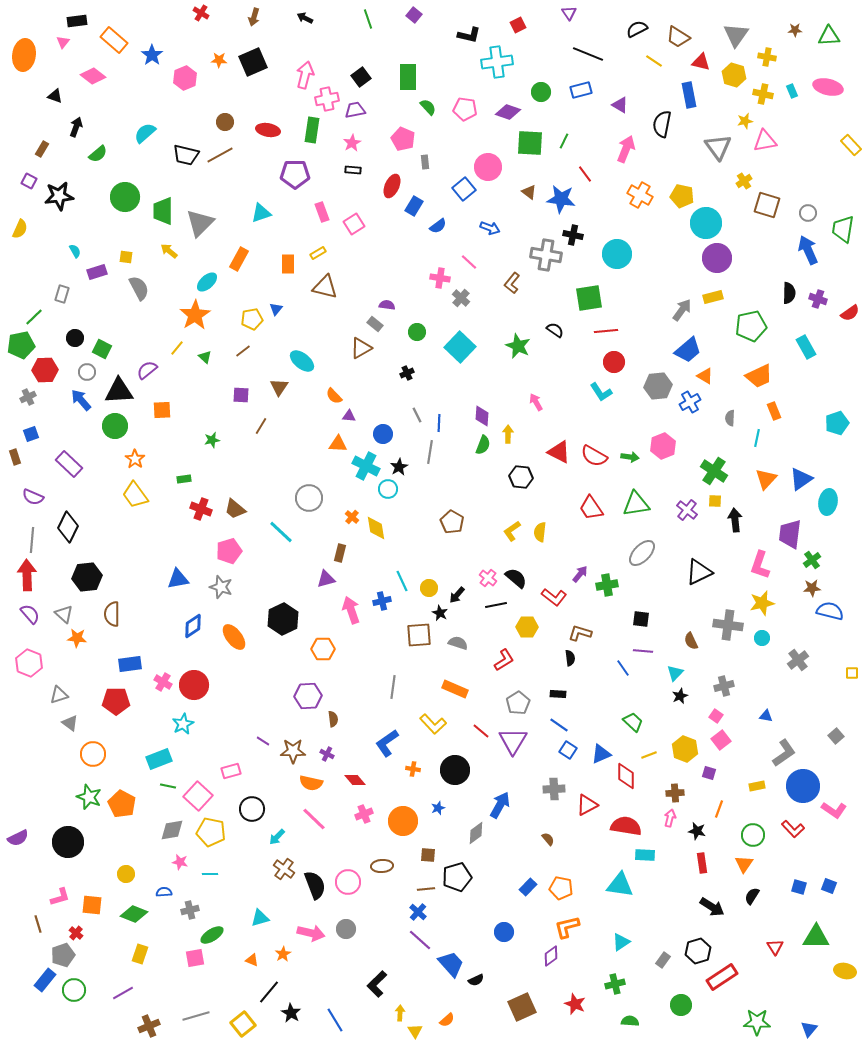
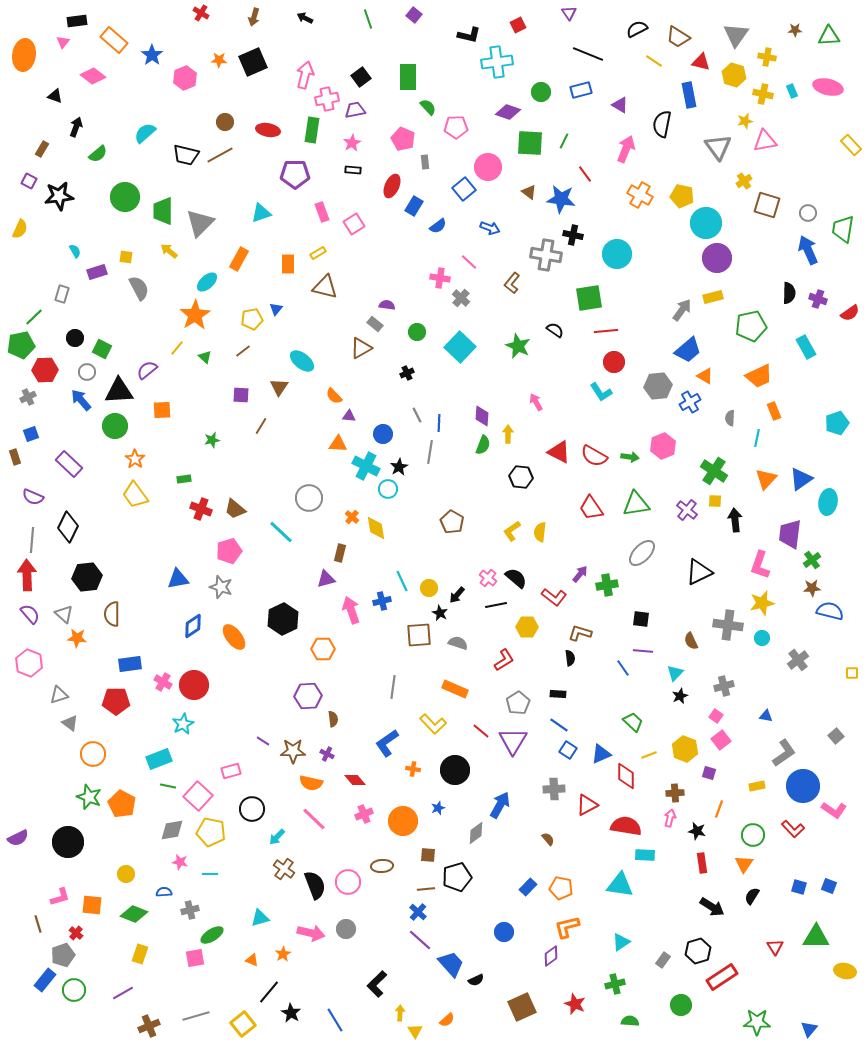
pink pentagon at (465, 109): moved 9 px left, 18 px down; rotated 10 degrees counterclockwise
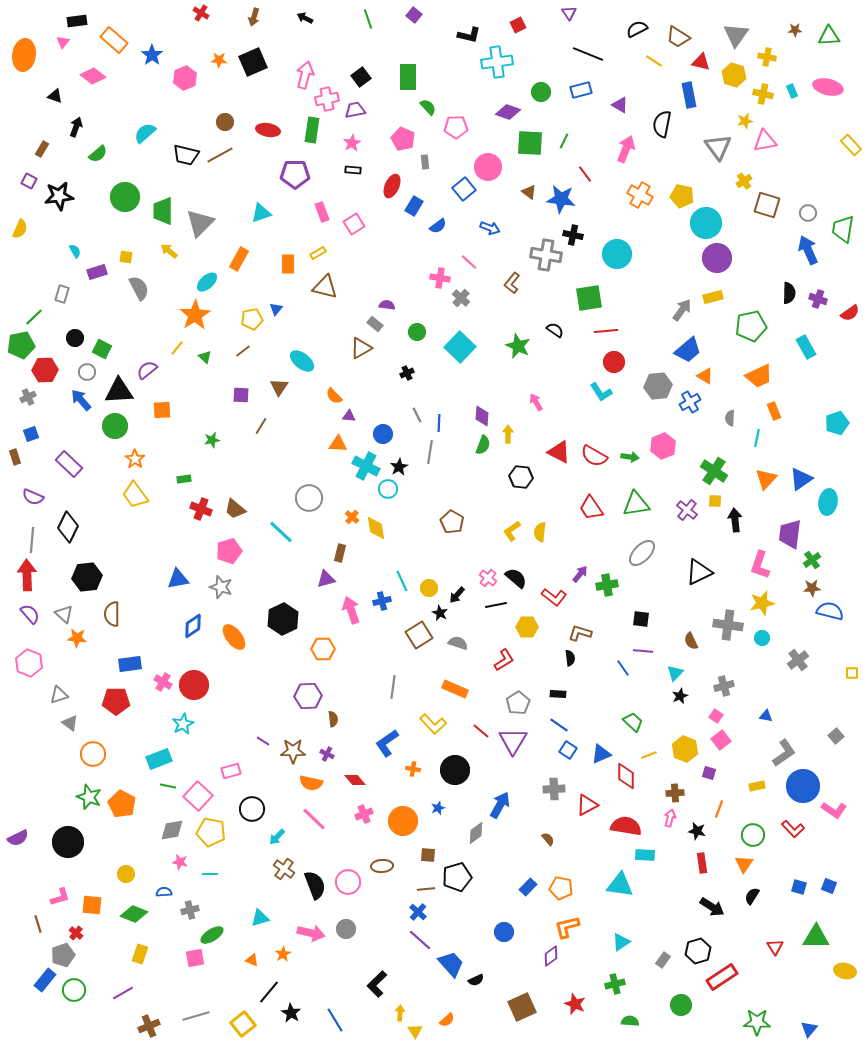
brown square at (419, 635): rotated 28 degrees counterclockwise
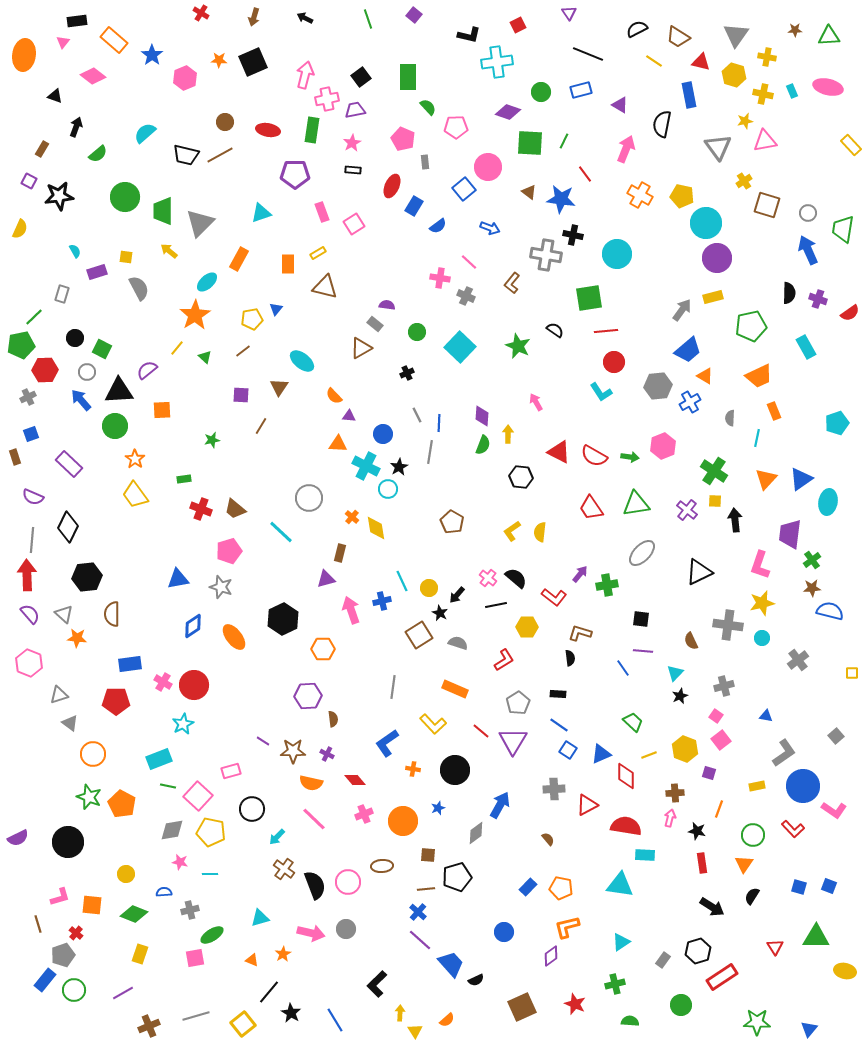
gray cross at (461, 298): moved 5 px right, 2 px up; rotated 18 degrees counterclockwise
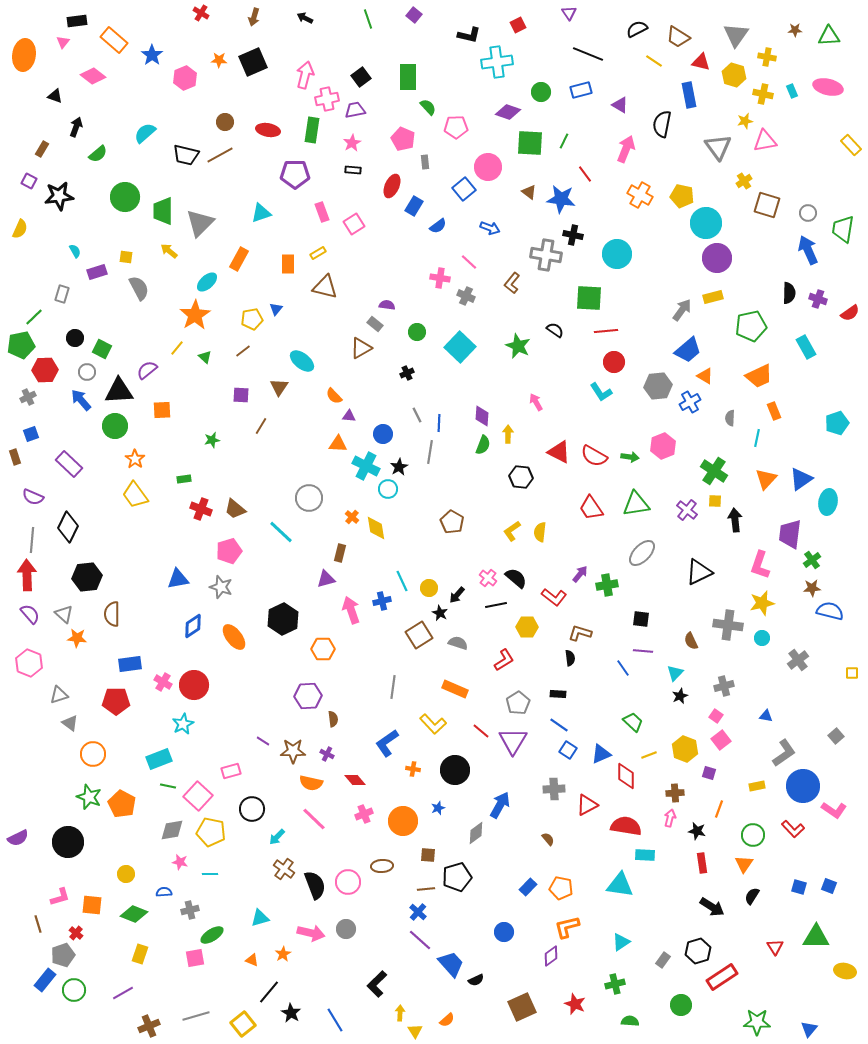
green square at (589, 298): rotated 12 degrees clockwise
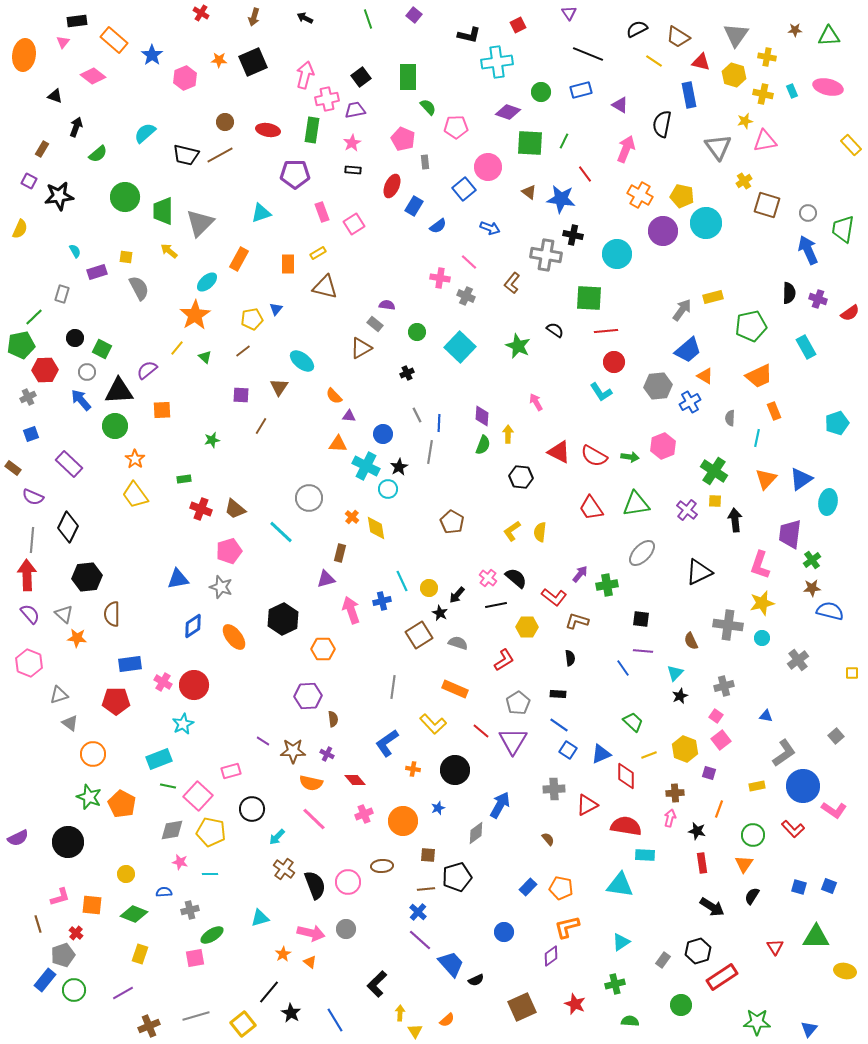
purple circle at (717, 258): moved 54 px left, 27 px up
brown rectangle at (15, 457): moved 2 px left, 11 px down; rotated 35 degrees counterclockwise
brown L-shape at (580, 633): moved 3 px left, 12 px up
orange triangle at (252, 960): moved 58 px right, 2 px down; rotated 16 degrees clockwise
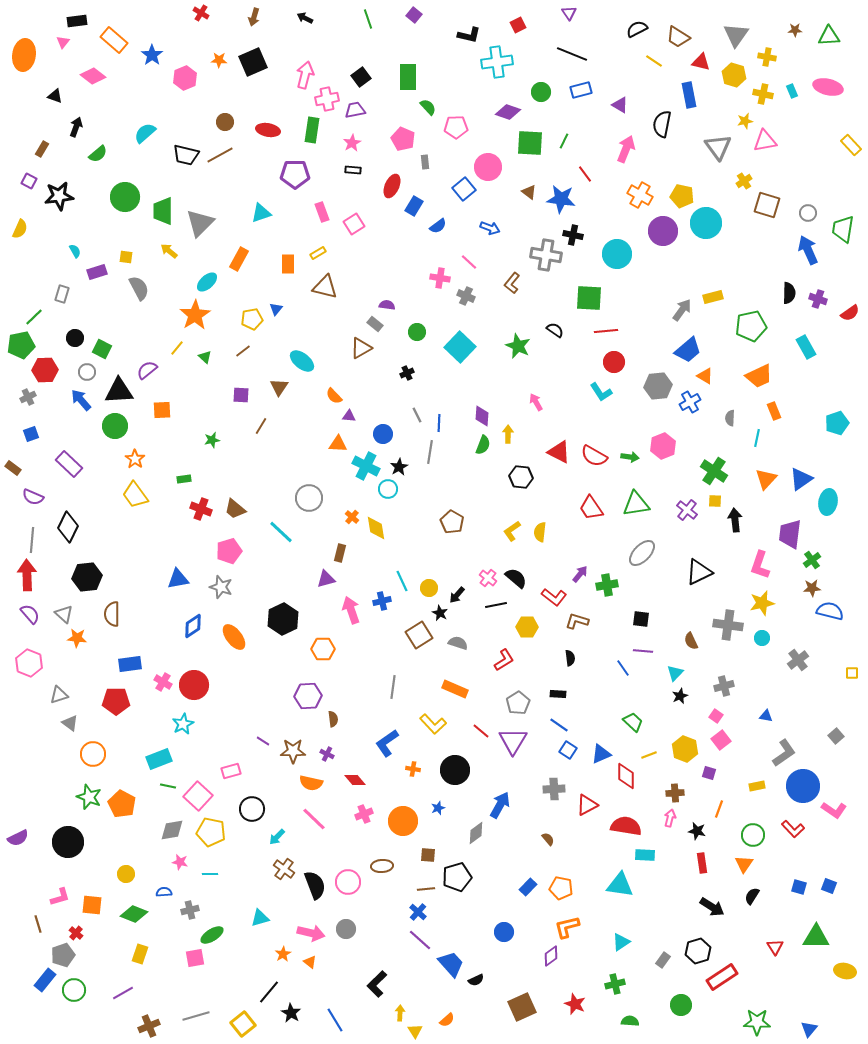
black line at (588, 54): moved 16 px left
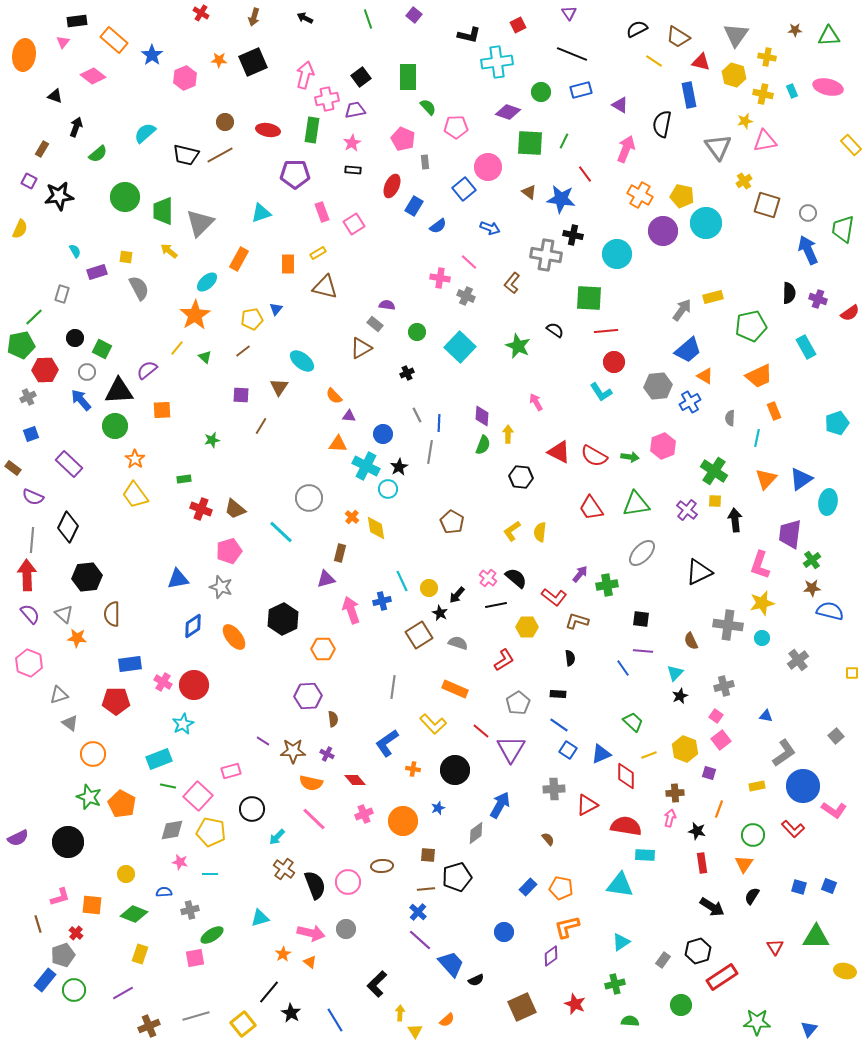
purple triangle at (513, 741): moved 2 px left, 8 px down
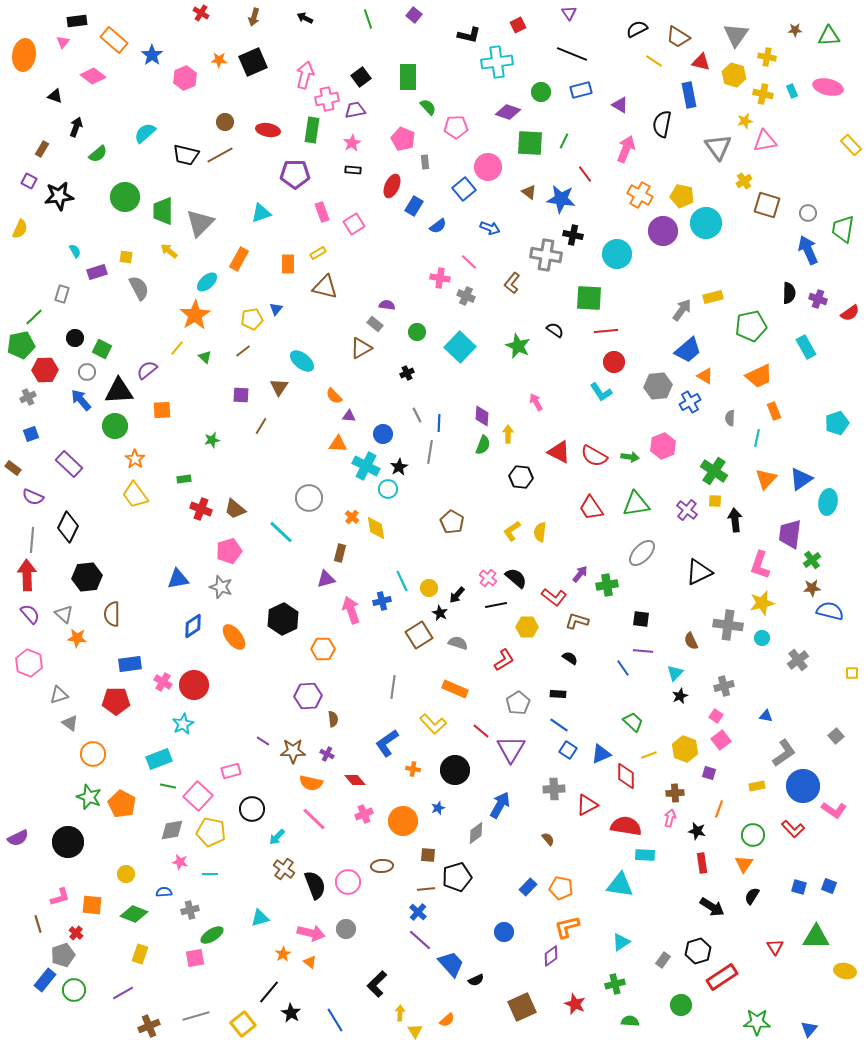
black semicircle at (570, 658): rotated 49 degrees counterclockwise
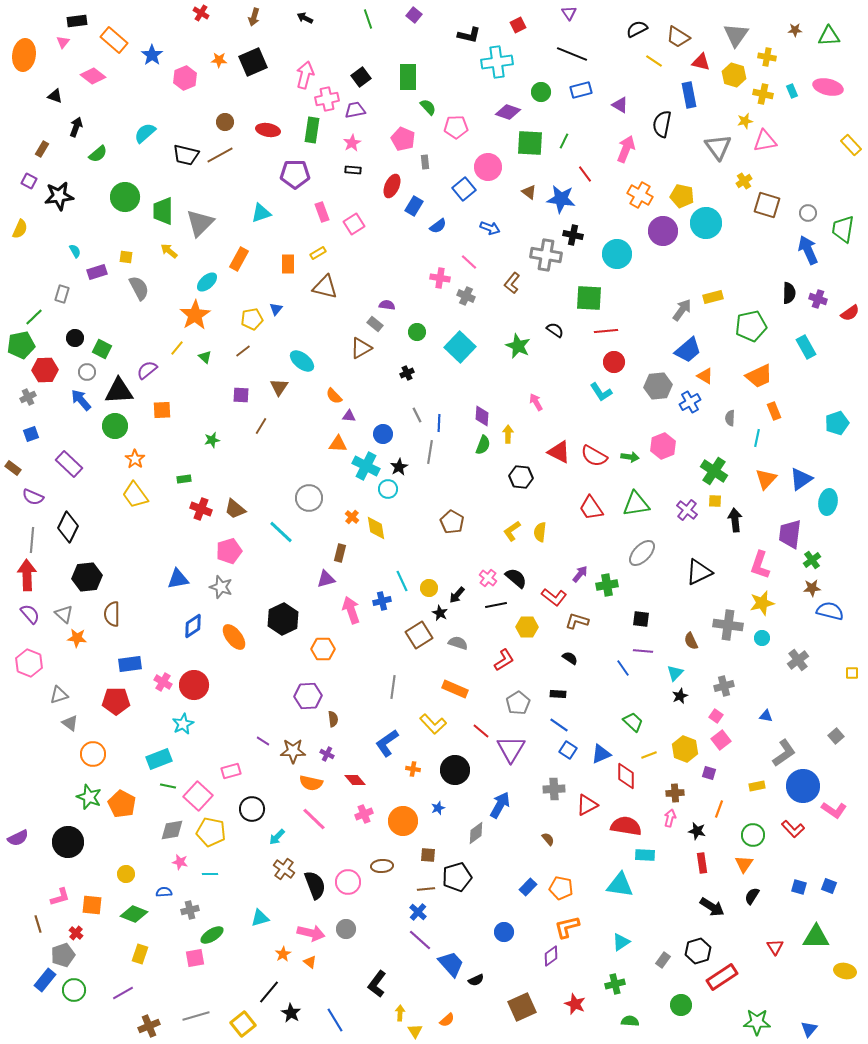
black L-shape at (377, 984): rotated 8 degrees counterclockwise
